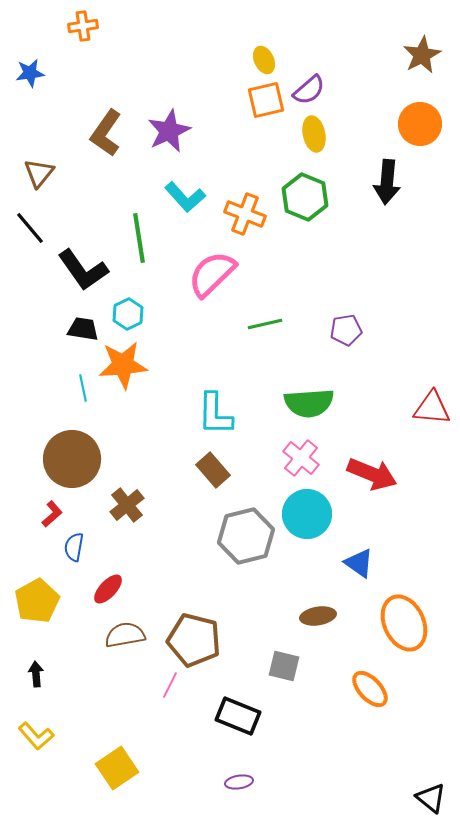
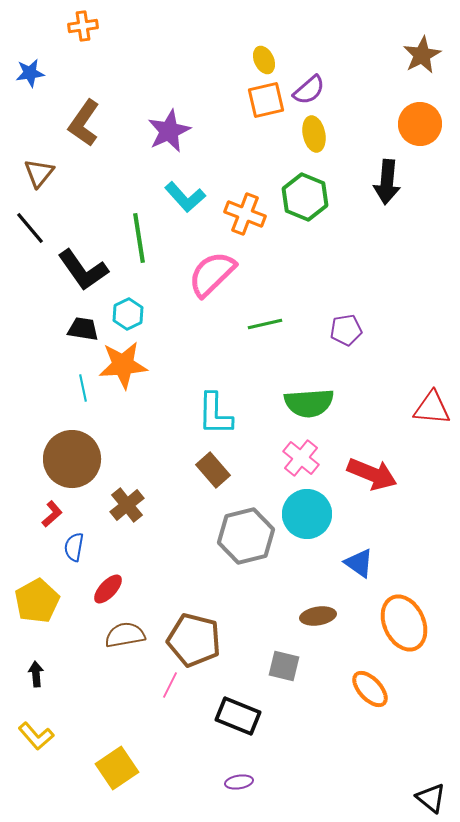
brown L-shape at (106, 133): moved 22 px left, 10 px up
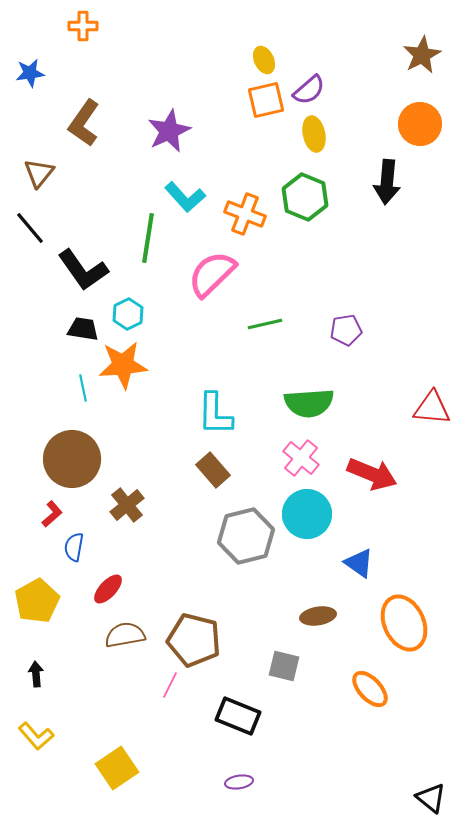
orange cross at (83, 26): rotated 8 degrees clockwise
green line at (139, 238): moved 9 px right; rotated 18 degrees clockwise
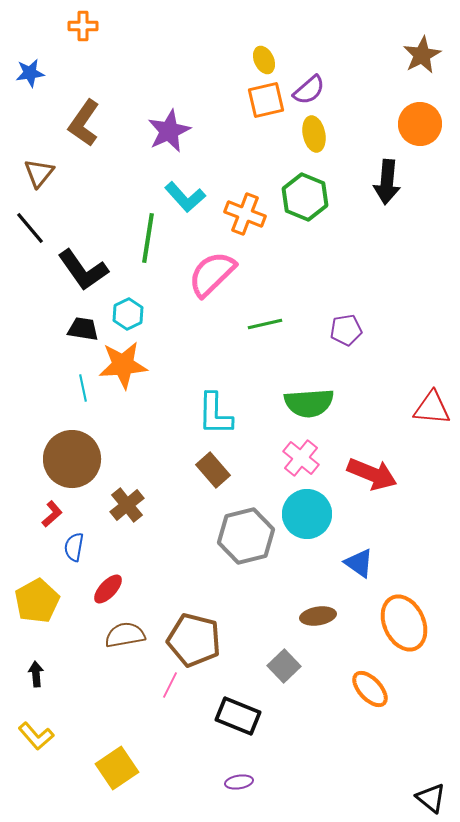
gray square at (284, 666): rotated 32 degrees clockwise
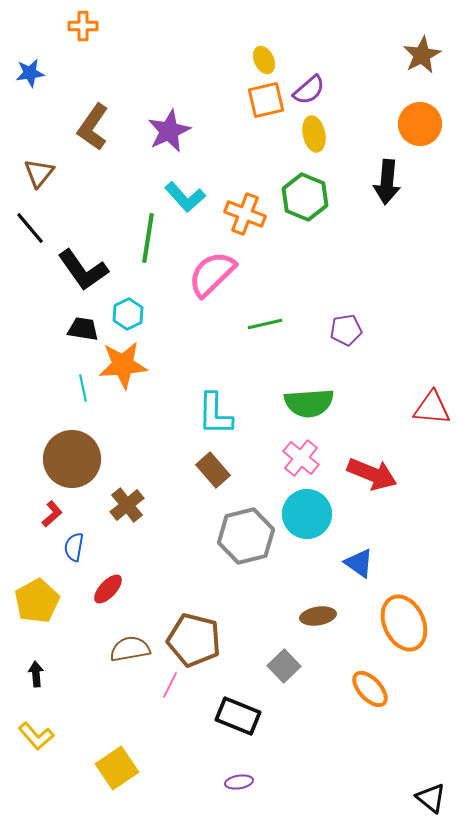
brown L-shape at (84, 123): moved 9 px right, 4 px down
brown semicircle at (125, 635): moved 5 px right, 14 px down
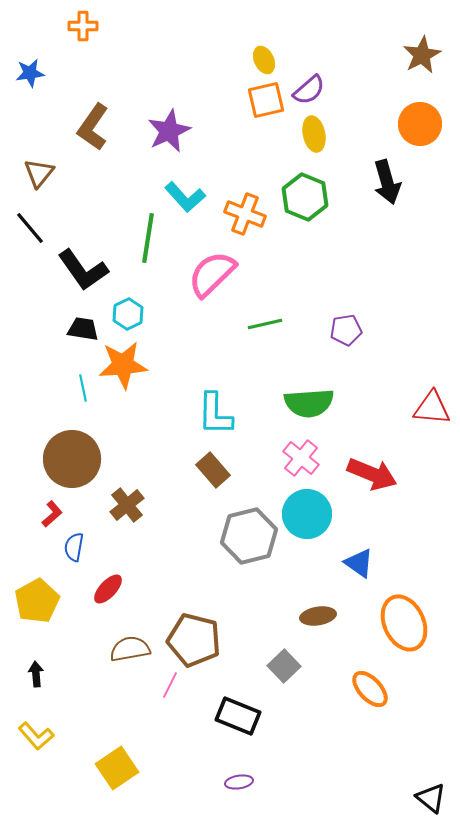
black arrow at (387, 182): rotated 21 degrees counterclockwise
gray hexagon at (246, 536): moved 3 px right
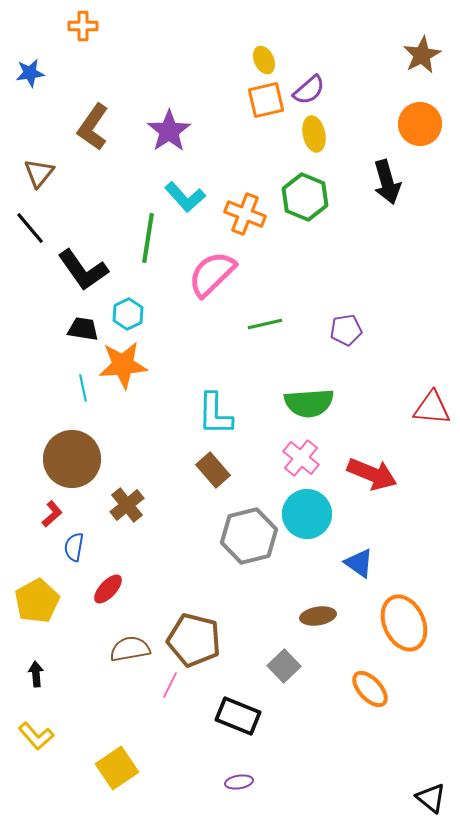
purple star at (169, 131): rotated 9 degrees counterclockwise
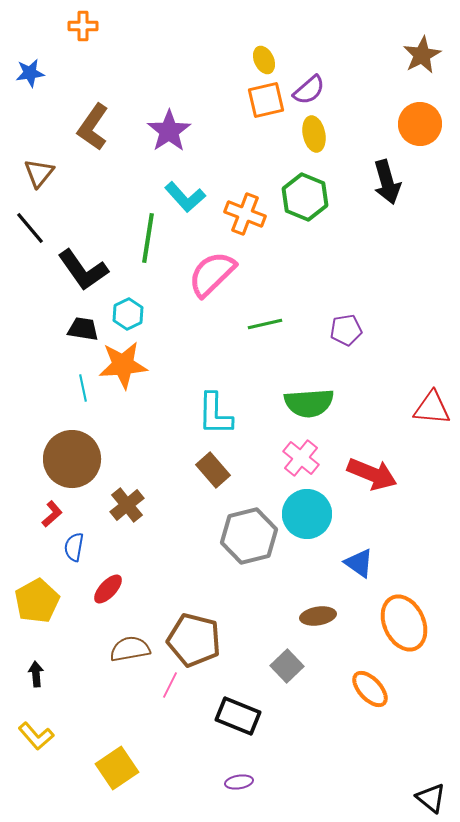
gray square at (284, 666): moved 3 px right
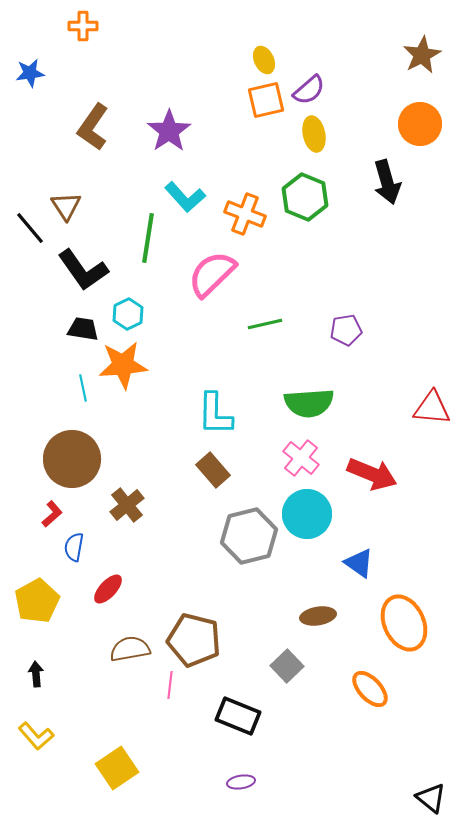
brown triangle at (39, 173): moved 27 px right, 33 px down; rotated 12 degrees counterclockwise
pink line at (170, 685): rotated 20 degrees counterclockwise
purple ellipse at (239, 782): moved 2 px right
